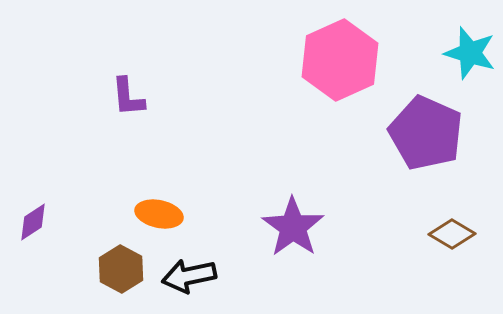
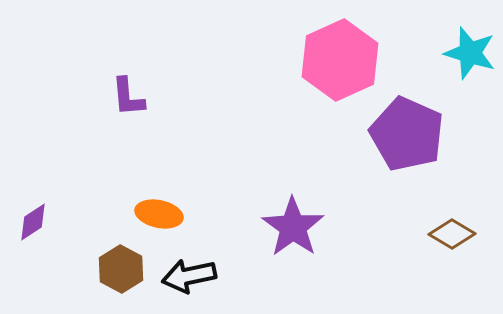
purple pentagon: moved 19 px left, 1 px down
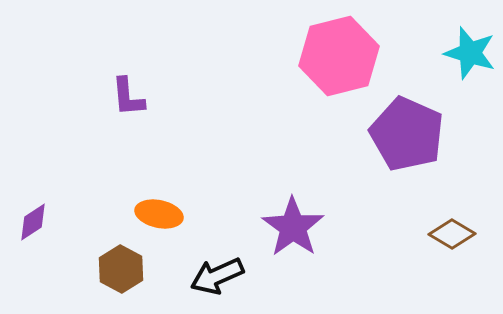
pink hexagon: moved 1 px left, 4 px up; rotated 10 degrees clockwise
black arrow: moved 28 px right; rotated 12 degrees counterclockwise
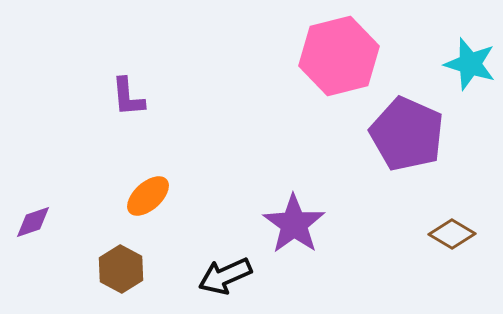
cyan star: moved 11 px down
orange ellipse: moved 11 px left, 18 px up; rotated 54 degrees counterclockwise
purple diamond: rotated 15 degrees clockwise
purple star: moved 1 px right, 3 px up
black arrow: moved 8 px right
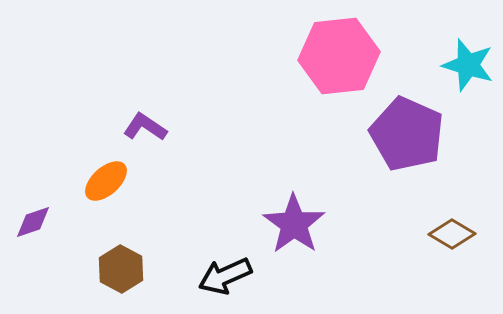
pink hexagon: rotated 8 degrees clockwise
cyan star: moved 2 px left, 1 px down
purple L-shape: moved 17 px right, 30 px down; rotated 129 degrees clockwise
orange ellipse: moved 42 px left, 15 px up
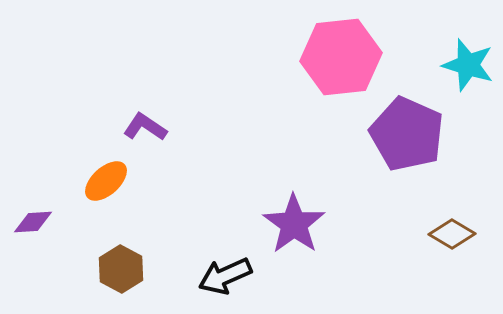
pink hexagon: moved 2 px right, 1 px down
purple diamond: rotated 15 degrees clockwise
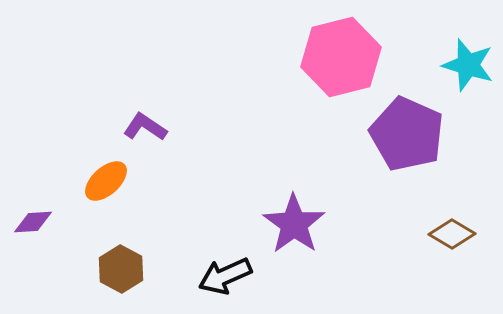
pink hexagon: rotated 8 degrees counterclockwise
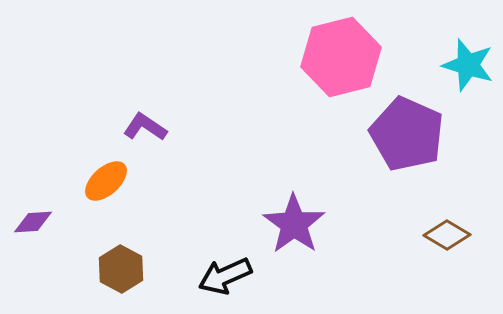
brown diamond: moved 5 px left, 1 px down
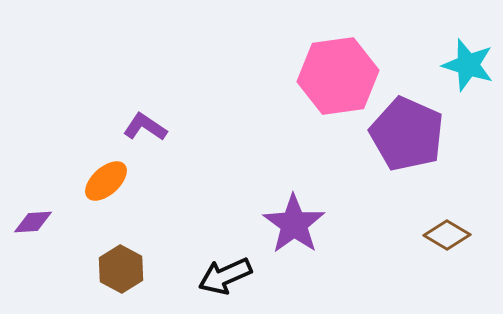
pink hexagon: moved 3 px left, 19 px down; rotated 6 degrees clockwise
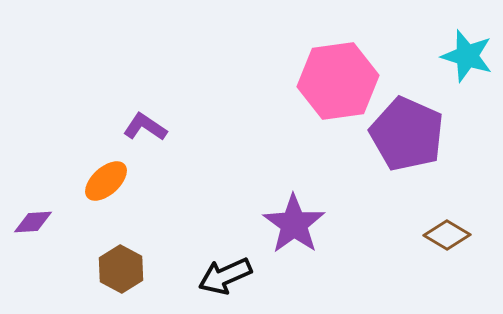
cyan star: moved 1 px left, 9 px up
pink hexagon: moved 5 px down
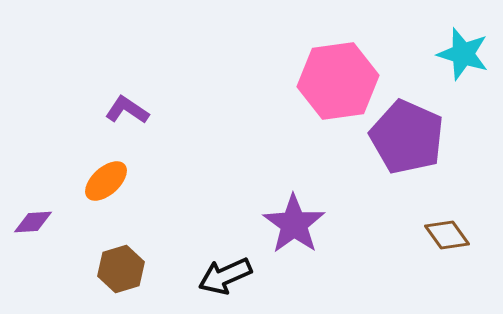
cyan star: moved 4 px left, 2 px up
purple L-shape: moved 18 px left, 17 px up
purple pentagon: moved 3 px down
brown diamond: rotated 24 degrees clockwise
brown hexagon: rotated 15 degrees clockwise
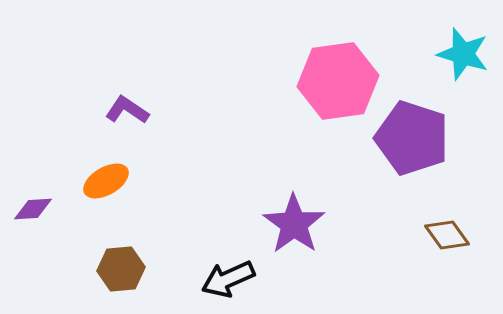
purple pentagon: moved 5 px right, 1 px down; rotated 6 degrees counterclockwise
orange ellipse: rotated 12 degrees clockwise
purple diamond: moved 13 px up
brown hexagon: rotated 12 degrees clockwise
black arrow: moved 3 px right, 3 px down
